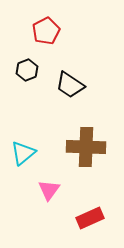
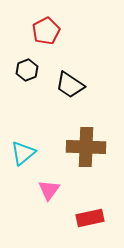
red rectangle: rotated 12 degrees clockwise
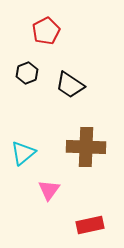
black hexagon: moved 3 px down
red rectangle: moved 7 px down
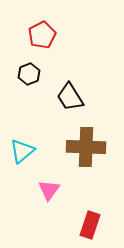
red pentagon: moved 4 px left, 4 px down
black hexagon: moved 2 px right, 1 px down
black trapezoid: moved 12 px down; rotated 24 degrees clockwise
cyan triangle: moved 1 px left, 2 px up
red rectangle: rotated 60 degrees counterclockwise
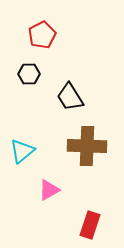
black hexagon: rotated 20 degrees clockwise
brown cross: moved 1 px right, 1 px up
pink triangle: rotated 25 degrees clockwise
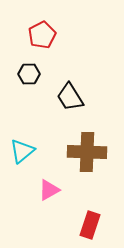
brown cross: moved 6 px down
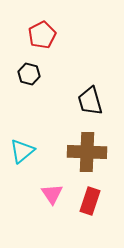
black hexagon: rotated 15 degrees clockwise
black trapezoid: moved 20 px right, 4 px down; rotated 16 degrees clockwise
pink triangle: moved 3 px right, 4 px down; rotated 35 degrees counterclockwise
red rectangle: moved 24 px up
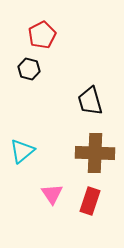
black hexagon: moved 5 px up
brown cross: moved 8 px right, 1 px down
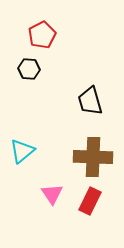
black hexagon: rotated 10 degrees counterclockwise
brown cross: moved 2 px left, 4 px down
red rectangle: rotated 8 degrees clockwise
